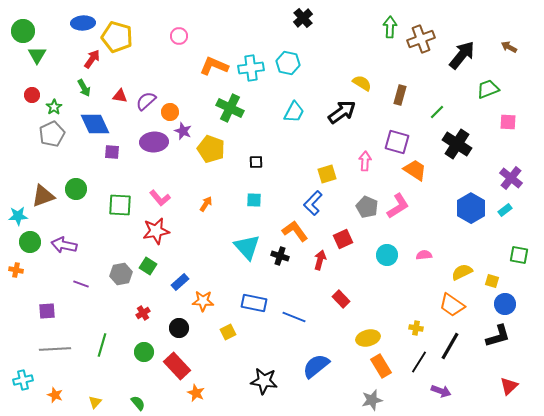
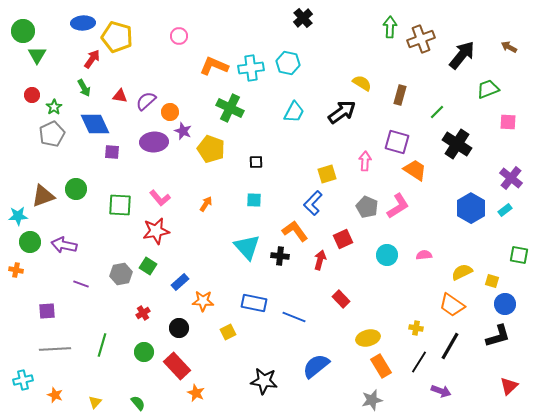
black cross at (280, 256): rotated 12 degrees counterclockwise
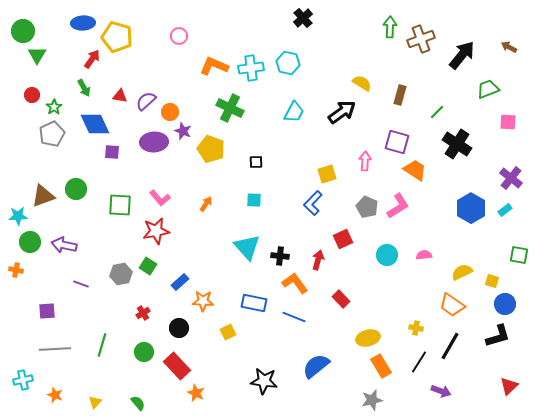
orange L-shape at (295, 231): moved 52 px down
red arrow at (320, 260): moved 2 px left
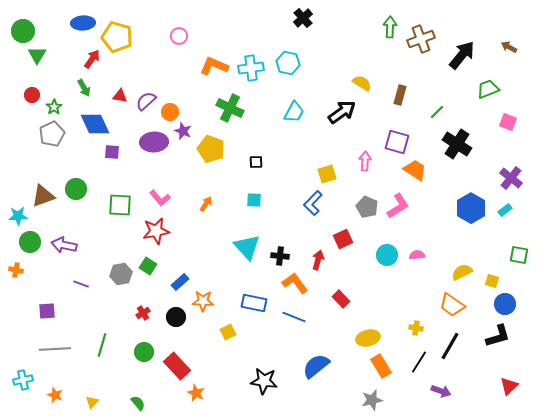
pink square at (508, 122): rotated 18 degrees clockwise
pink semicircle at (424, 255): moved 7 px left
black circle at (179, 328): moved 3 px left, 11 px up
yellow triangle at (95, 402): moved 3 px left
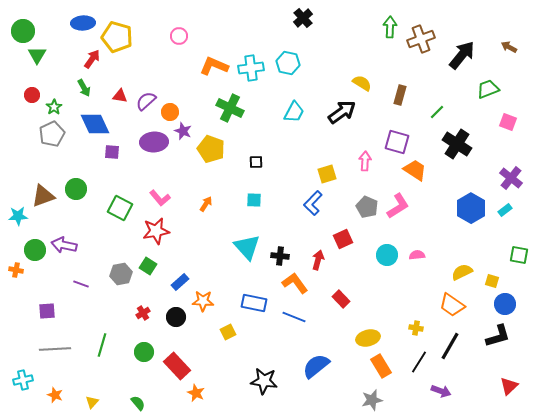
green square at (120, 205): moved 3 px down; rotated 25 degrees clockwise
green circle at (30, 242): moved 5 px right, 8 px down
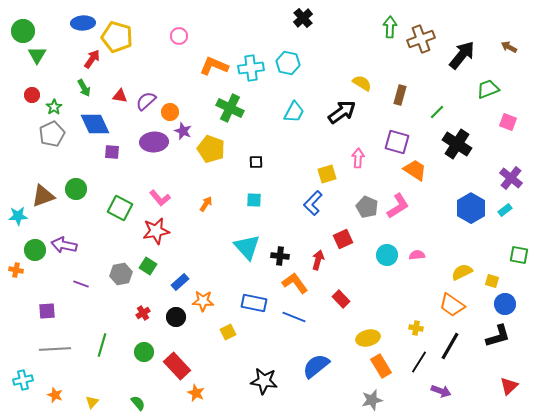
pink arrow at (365, 161): moved 7 px left, 3 px up
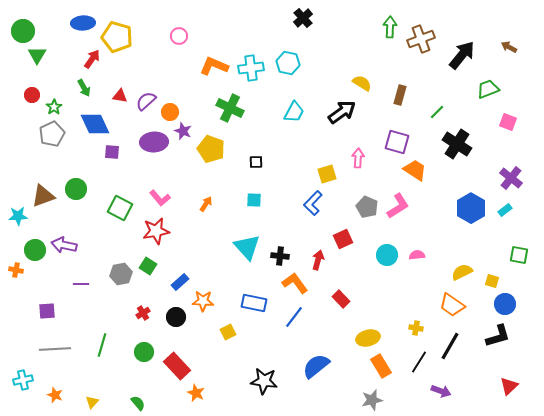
purple line at (81, 284): rotated 21 degrees counterclockwise
blue line at (294, 317): rotated 75 degrees counterclockwise
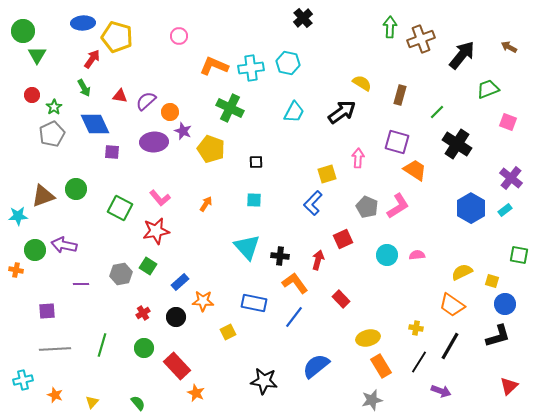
green circle at (144, 352): moved 4 px up
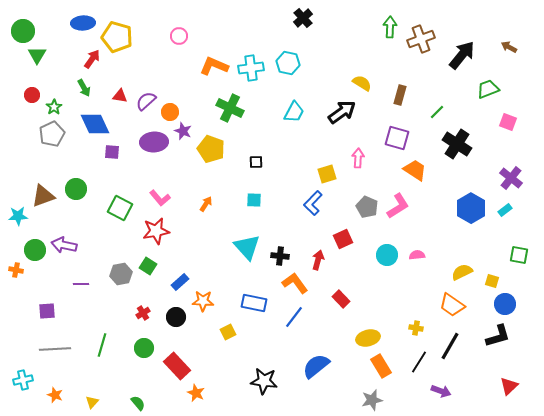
purple square at (397, 142): moved 4 px up
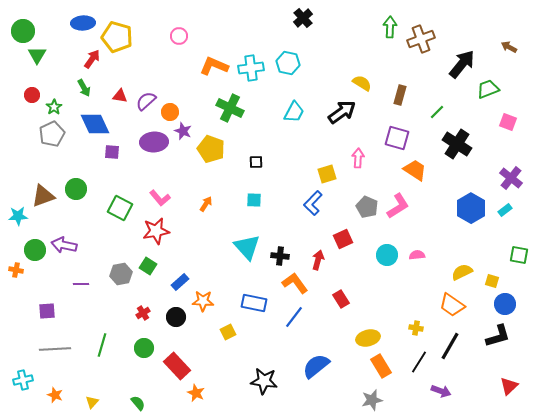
black arrow at (462, 55): moved 9 px down
red rectangle at (341, 299): rotated 12 degrees clockwise
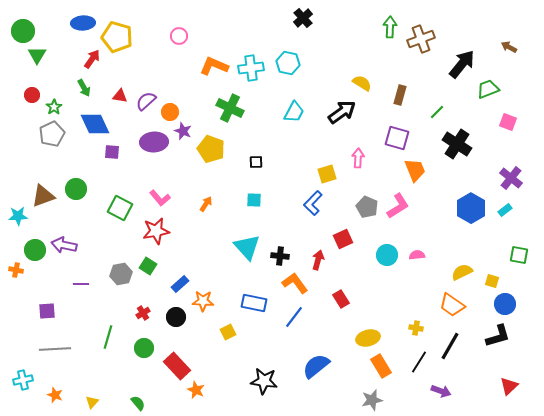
orange trapezoid at (415, 170): rotated 35 degrees clockwise
blue rectangle at (180, 282): moved 2 px down
green line at (102, 345): moved 6 px right, 8 px up
orange star at (196, 393): moved 3 px up
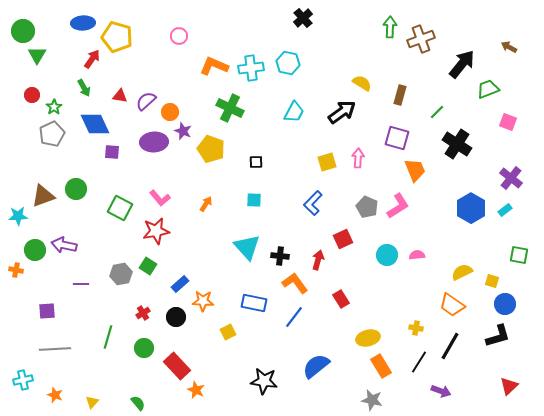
yellow square at (327, 174): moved 12 px up
gray star at (372, 400): rotated 25 degrees clockwise
